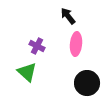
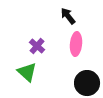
purple cross: rotated 14 degrees clockwise
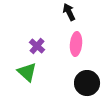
black arrow: moved 1 px right, 4 px up; rotated 12 degrees clockwise
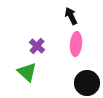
black arrow: moved 2 px right, 4 px down
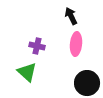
purple cross: rotated 28 degrees counterclockwise
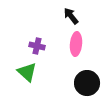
black arrow: rotated 12 degrees counterclockwise
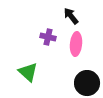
purple cross: moved 11 px right, 9 px up
green triangle: moved 1 px right
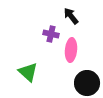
purple cross: moved 3 px right, 3 px up
pink ellipse: moved 5 px left, 6 px down
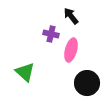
pink ellipse: rotated 10 degrees clockwise
green triangle: moved 3 px left
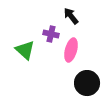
green triangle: moved 22 px up
